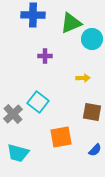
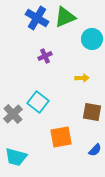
blue cross: moved 4 px right, 3 px down; rotated 30 degrees clockwise
green triangle: moved 6 px left, 6 px up
purple cross: rotated 24 degrees counterclockwise
yellow arrow: moved 1 px left
cyan trapezoid: moved 2 px left, 4 px down
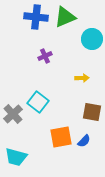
blue cross: moved 1 px left, 1 px up; rotated 25 degrees counterclockwise
blue semicircle: moved 11 px left, 9 px up
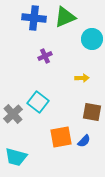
blue cross: moved 2 px left, 1 px down
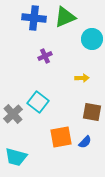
blue semicircle: moved 1 px right, 1 px down
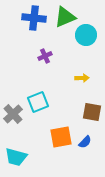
cyan circle: moved 6 px left, 4 px up
cyan square: rotated 30 degrees clockwise
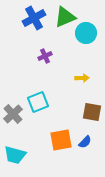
blue cross: rotated 35 degrees counterclockwise
cyan circle: moved 2 px up
orange square: moved 3 px down
cyan trapezoid: moved 1 px left, 2 px up
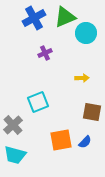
purple cross: moved 3 px up
gray cross: moved 11 px down
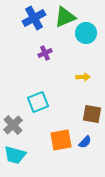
yellow arrow: moved 1 px right, 1 px up
brown square: moved 2 px down
